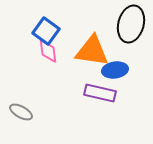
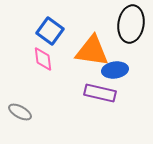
black ellipse: rotated 6 degrees counterclockwise
blue square: moved 4 px right
pink diamond: moved 5 px left, 8 px down
gray ellipse: moved 1 px left
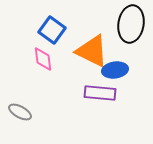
blue square: moved 2 px right, 1 px up
orange triangle: rotated 18 degrees clockwise
purple rectangle: rotated 8 degrees counterclockwise
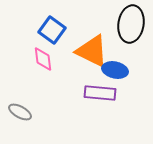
blue ellipse: rotated 20 degrees clockwise
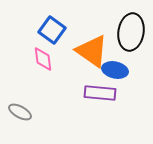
black ellipse: moved 8 px down
orange triangle: rotated 9 degrees clockwise
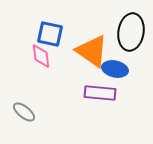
blue square: moved 2 px left, 4 px down; rotated 24 degrees counterclockwise
pink diamond: moved 2 px left, 3 px up
blue ellipse: moved 1 px up
gray ellipse: moved 4 px right; rotated 10 degrees clockwise
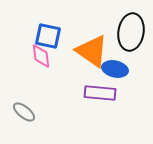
blue square: moved 2 px left, 2 px down
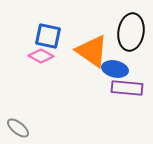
pink diamond: rotated 55 degrees counterclockwise
purple rectangle: moved 27 px right, 5 px up
gray ellipse: moved 6 px left, 16 px down
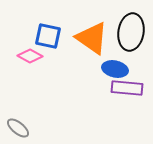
orange triangle: moved 13 px up
pink diamond: moved 11 px left
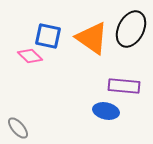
black ellipse: moved 3 px up; rotated 18 degrees clockwise
pink diamond: rotated 15 degrees clockwise
blue ellipse: moved 9 px left, 42 px down
purple rectangle: moved 3 px left, 2 px up
gray ellipse: rotated 10 degrees clockwise
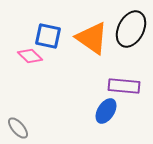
blue ellipse: rotated 70 degrees counterclockwise
